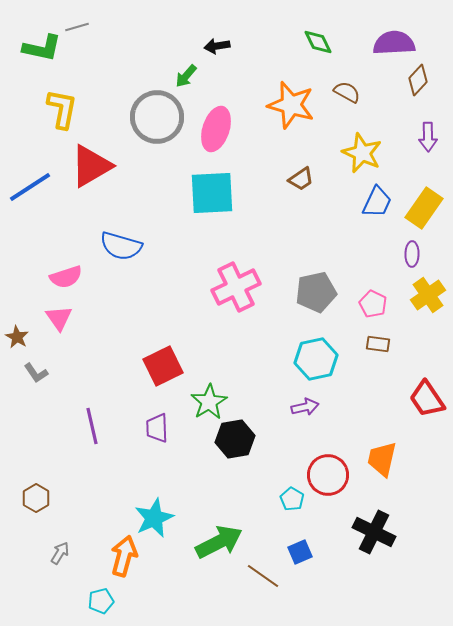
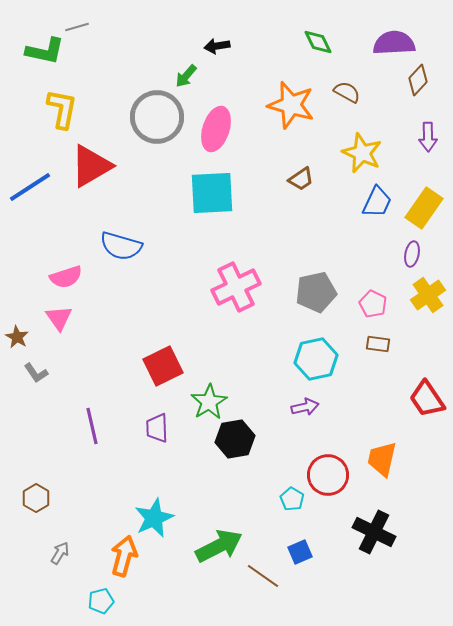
green L-shape at (42, 48): moved 3 px right, 3 px down
purple ellipse at (412, 254): rotated 10 degrees clockwise
green arrow at (219, 542): moved 4 px down
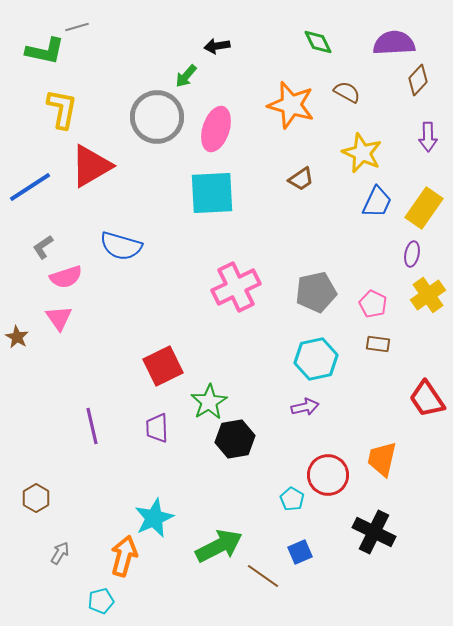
gray L-shape at (36, 373): moved 7 px right, 126 px up; rotated 90 degrees clockwise
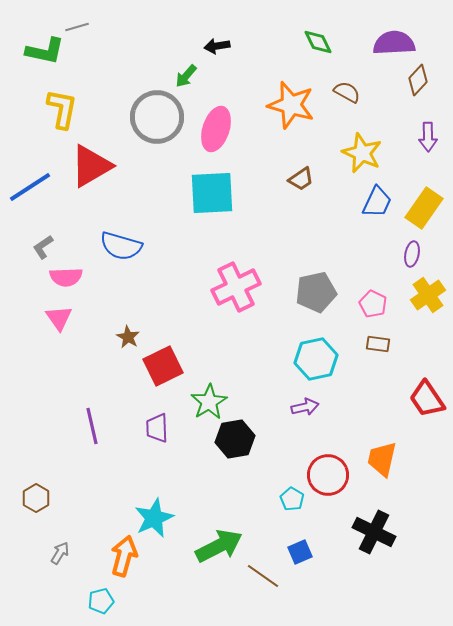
pink semicircle at (66, 277): rotated 16 degrees clockwise
brown star at (17, 337): moved 111 px right
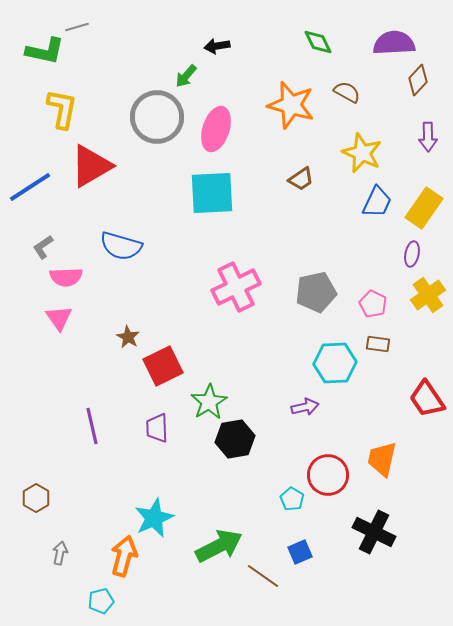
cyan hexagon at (316, 359): moved 19 px right, 4 px down; rotated 9 degrees clockwise
gray arrow at (60, 553): rotated 20 degrees counterclockwise
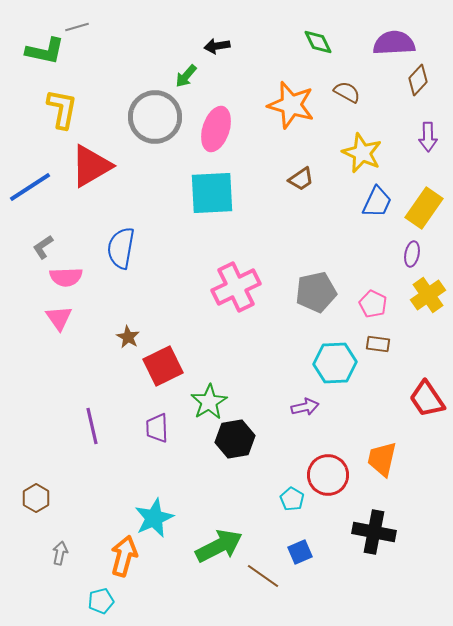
gray circle at (157, 117): moved 2 px left
blue semicircle at (121, 246): moved 2 px down; rotated 84 degrees clockwise
black cross at (374, 532): rotated 15 degrees counterclockwise
